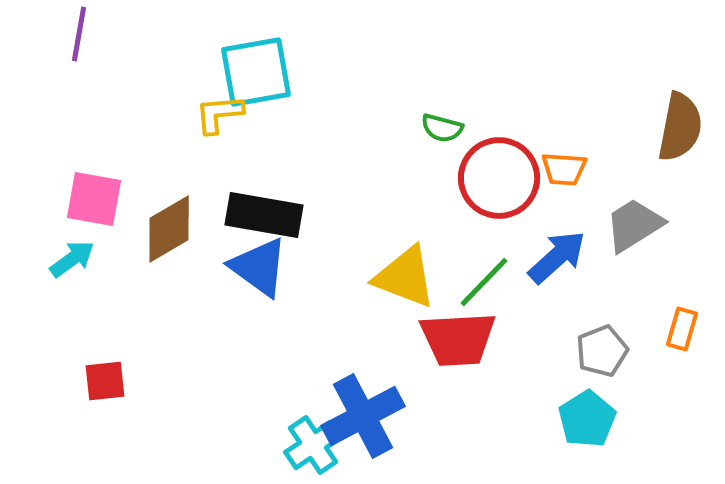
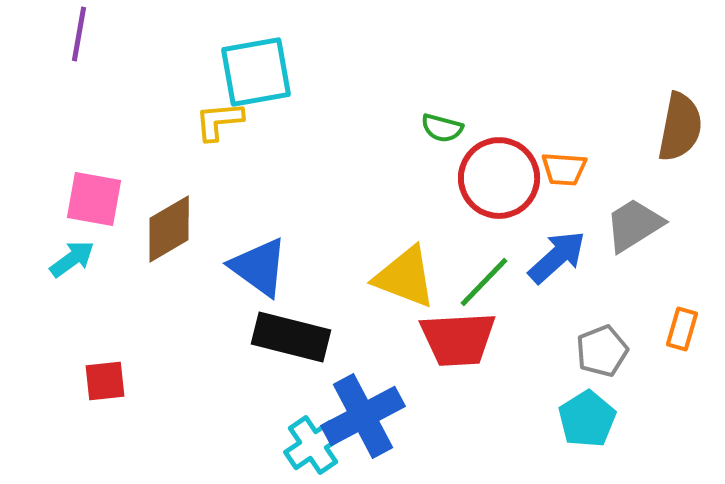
yellow L-shape: moved 7 px down
black rectangle: moved 27 px right, 122 px down; rotated 4 degrees clockwise
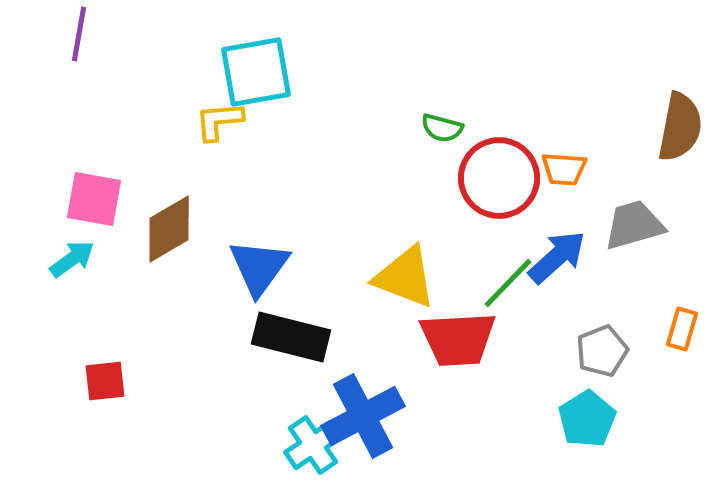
gray trapezoid: rotated 16 degrees clockwise
blue triangle: rotated 30 degrees clockwise
green line: moved 24 px right, 1 px down
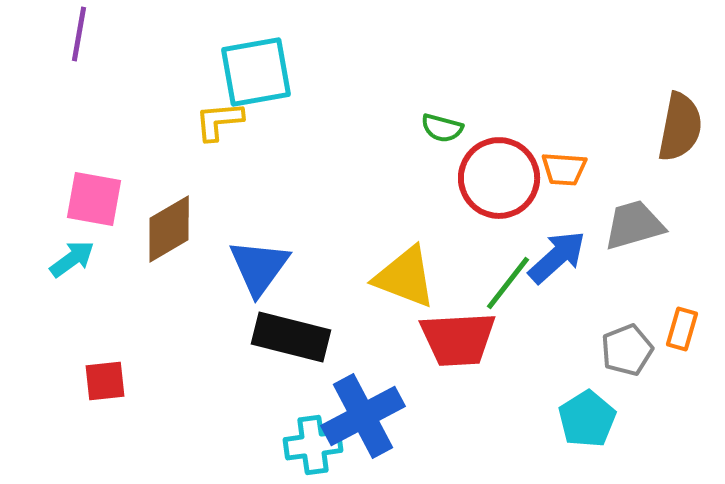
green line: rotated 6 degrees counterclockwise
gray pentagon: moved 25 px right, 1 px up
cyan cross: rotated 26 degrees clockwise
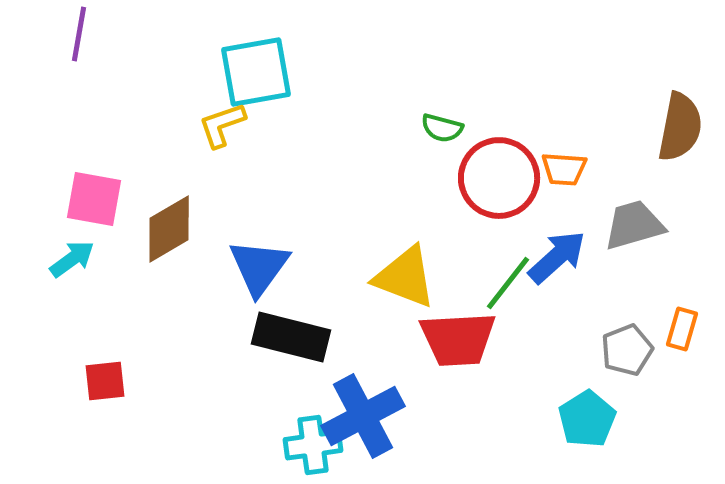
yellow L-shape: moved 3 px right, 4 px down; rotated 14 degrees counterclockwise
